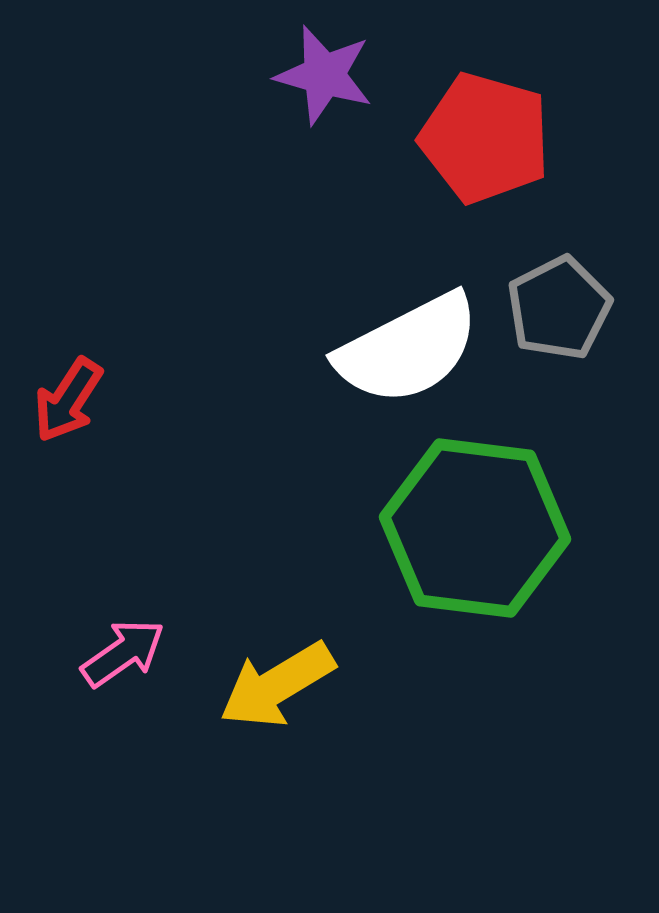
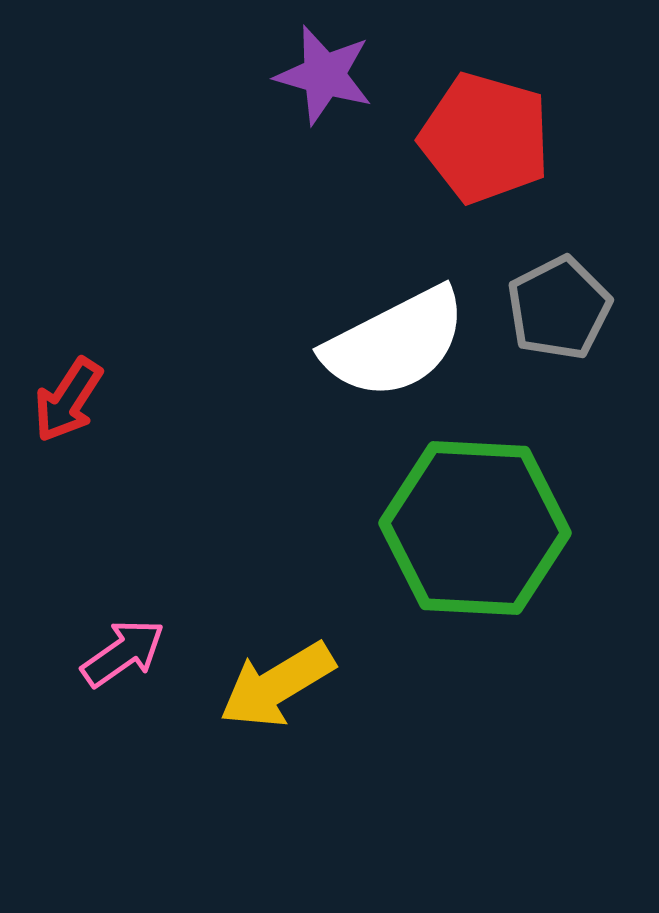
white semicircle: moved 13 px left, 6 px up
green hexagon: rotated 4 degrees counterclockwise
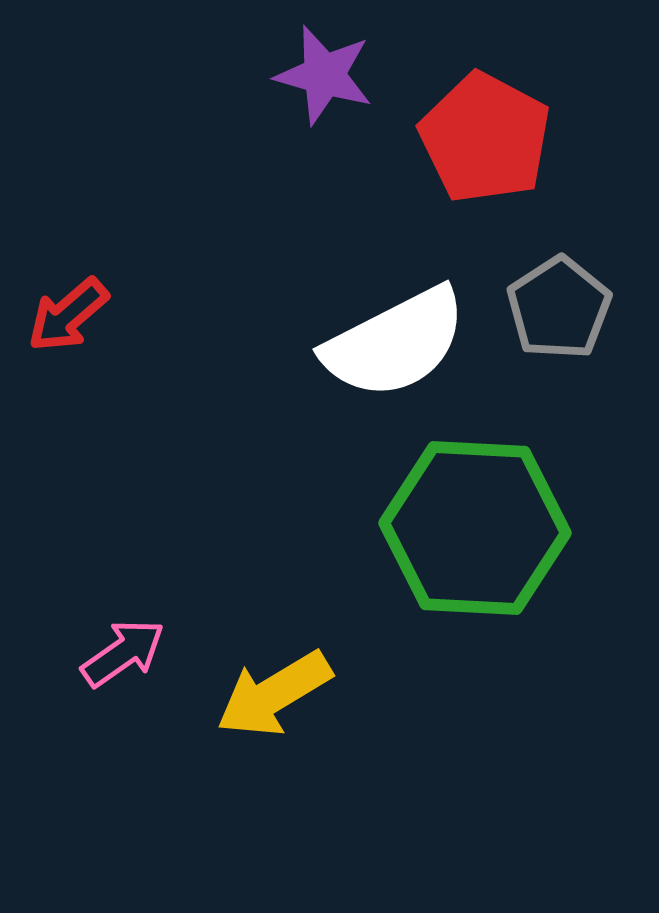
red pentagon: rotated 12 degrees clockwise
gray pentagon: rotated 6 degrees counterclockwise
red arrow: moved 85 px up; rotated 16 degrees clockwise
yellow arrow: moved 3 px left, 9 px down
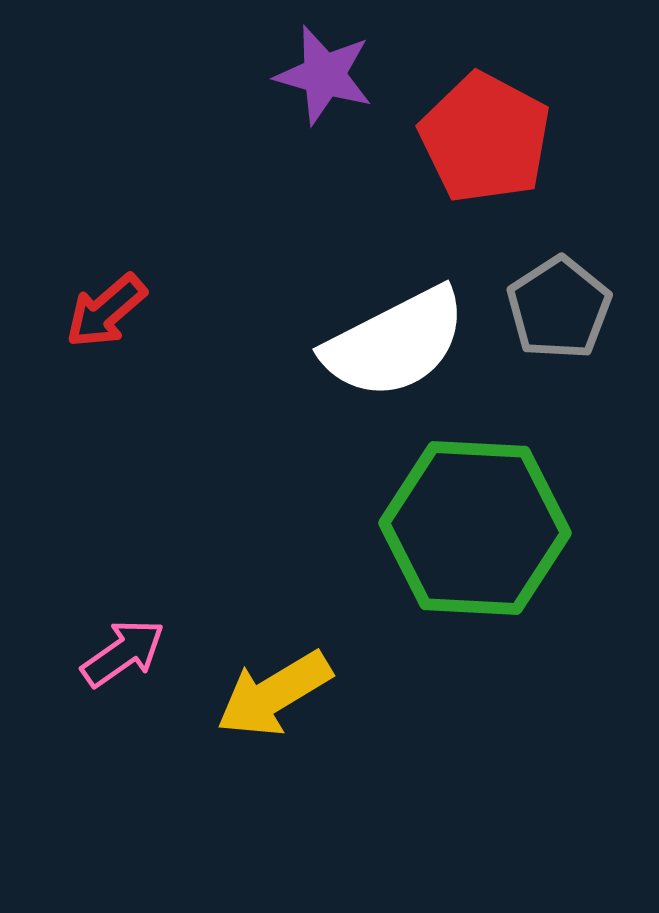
red arrow: moved 38 px right, 4 px up
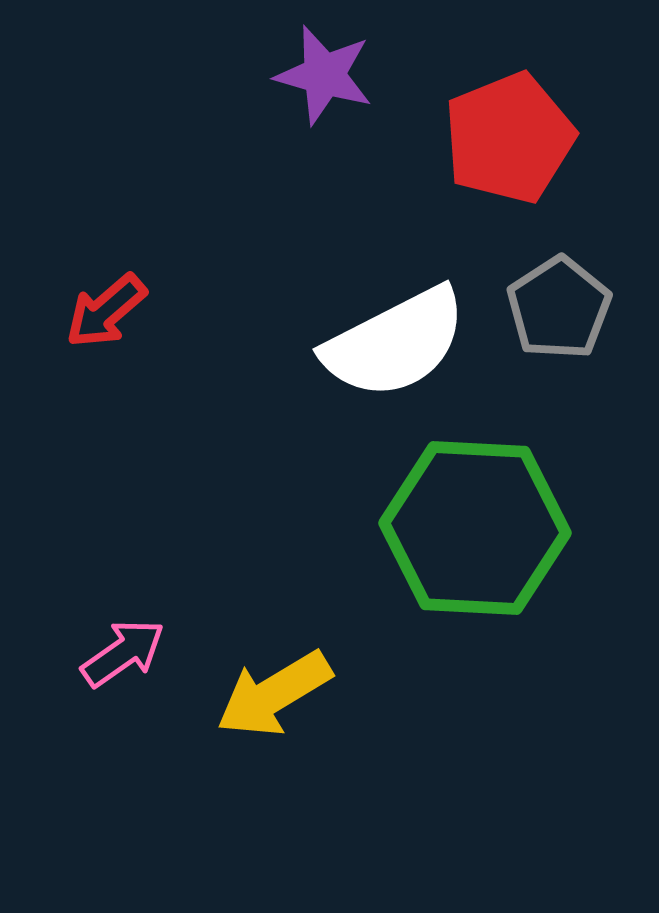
red pentagon: moved 24 px right; rotated 22 degrees clockwise
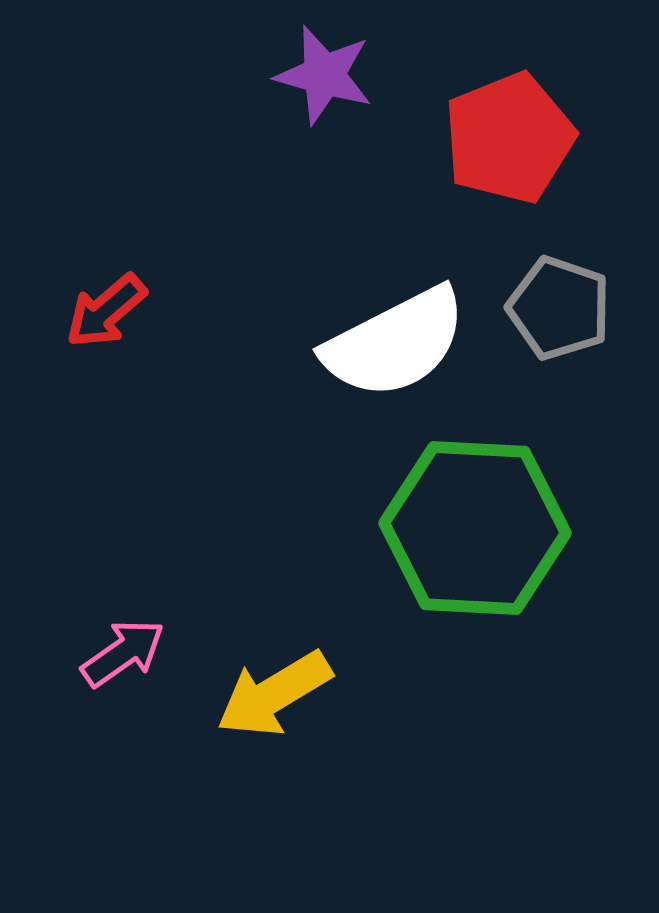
gray pentagon: rotated 20 degrees counterclockwise
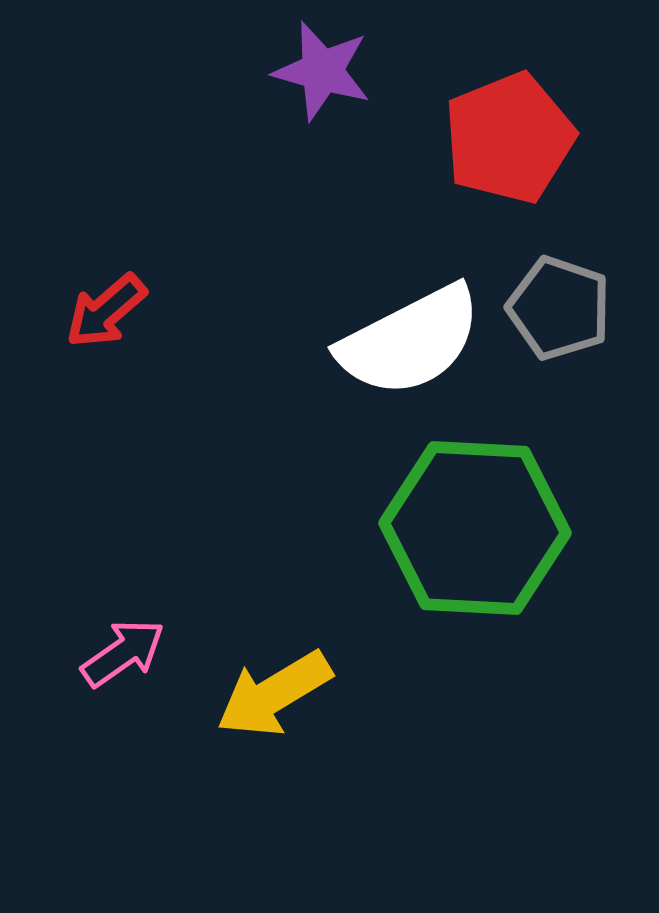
purple star: moved 2 px left, 4 px up
white semicircle: moved 15 px right, 2 px up
